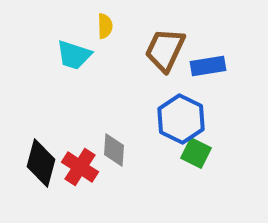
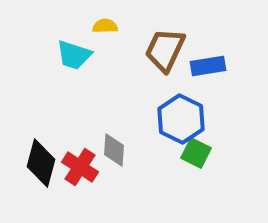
yellow semicircle: rotated 90 degrees counterclockwise
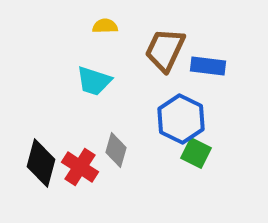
cyan trapezoid: moved 20 px right, 26 px down
blue rectangle: rotated 16 degrees clockwise
gray diamond: moved 2 px right; rotated 12 degrees clockwise
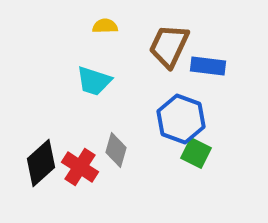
brown trapezoid: moved 4 px right, 4 px up
blue hexagon: rotated 6 degrees counterclockwise
black diamond: rotated 33 degrees clockwise
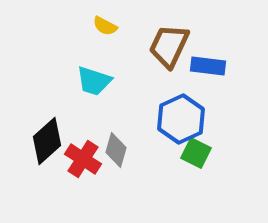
yellow semicircle: rotated 150 degrees counterclockwise
blue hexagon: rotated 15 degrees clockwise
black diamond: moved 6 px right, 22 px up
red cross: moved 3 px right, 8 px up
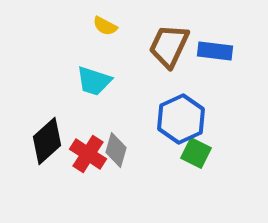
blue rectangle: moved 7 px right, 15 px up
red cross: moved 5 px right, 5 px up
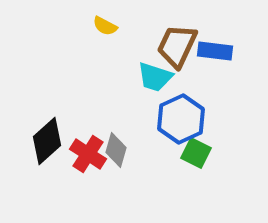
brown trapezoid: moved 8 px right
cyan trapezoid: moved 61 px right, 4 px up
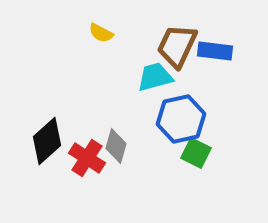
yellow semicircle: moved 4 px left, 7 px down
cyan trapezoid: rotated 147 degrees clockwise
blue hexagon: rotated 12 degrees clockwise
gray diamond: moved 4 px up
red cross: moved 1 px left, 4 px down
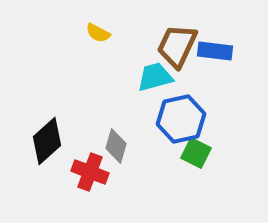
yellow semicircle: moved 3 px left
red cross: moved 3 px right, 14 px down; rotated 12 degrees counterclockwise
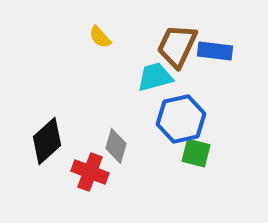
yellow semicircle: moved 2 px right, 4 px down; rotated 20 degrees clockwise
green square: rotated 12 degrees counterclockwise
